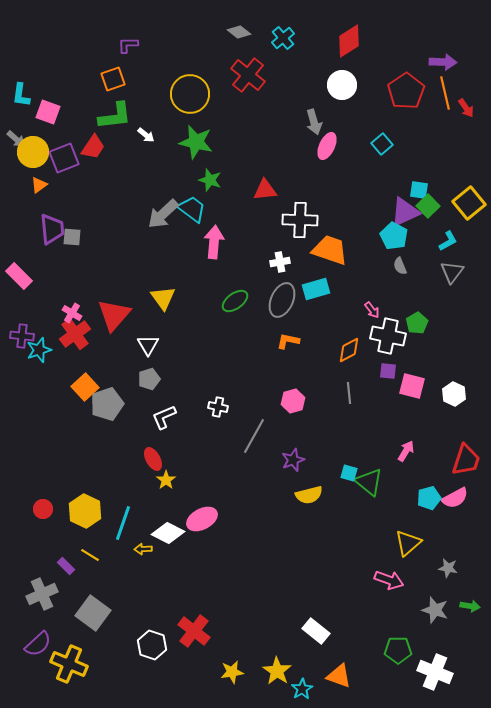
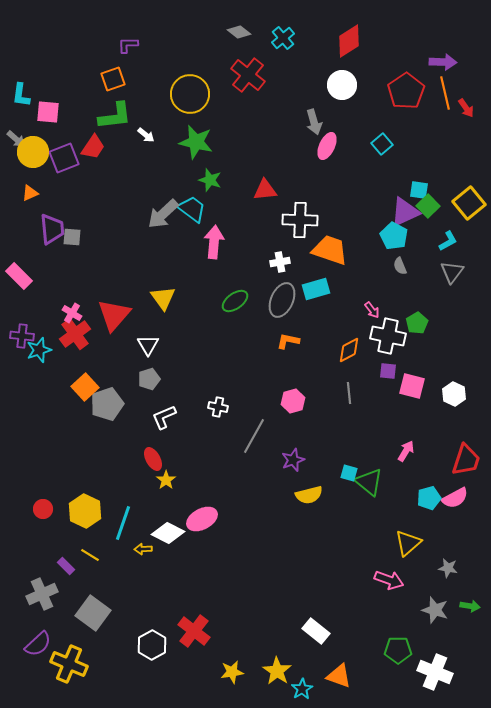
pink square at (48, 112): rotated 15 degrees counterclockwise
orange triangle at (39, 185): moved 9 px left, 8 px down; rotated 12 degrees clockwise
white hexagon at (152, 645): rotated 12 degrees clockwise
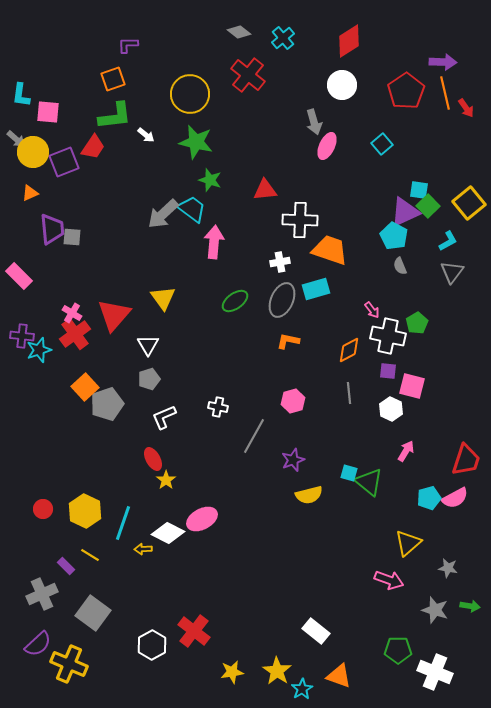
purple square at (64, 158): moved 4 px down
white hexagon at (454, 394): moved 63 px left, 15 px down
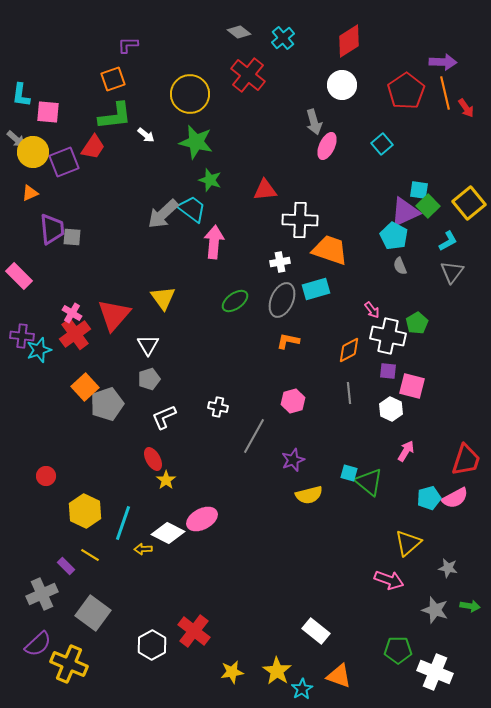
red circle at (43, 509): moved 3 px right, 33 px up
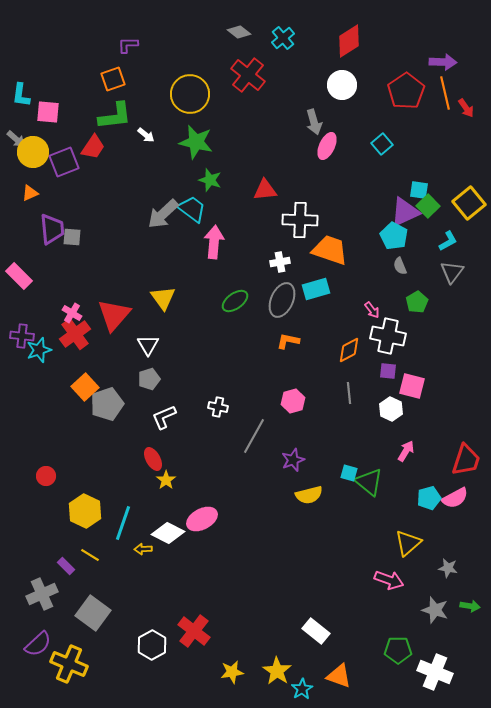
green pentagon at (417, 323): moved 21 px up
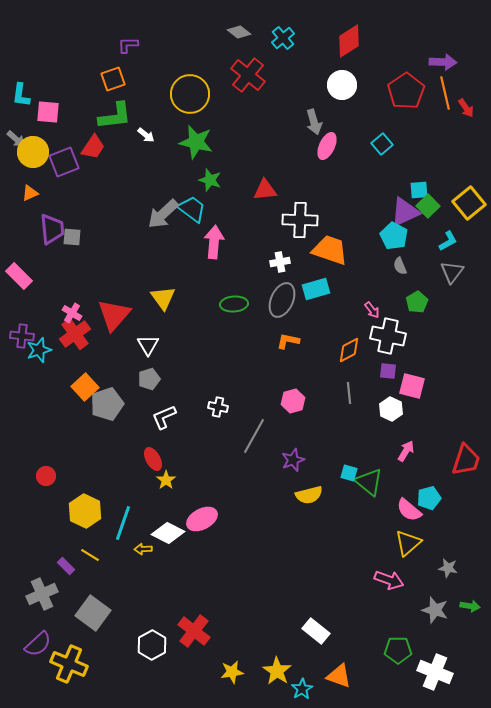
cyan square at (419, 190): rotated 12 degrees counterclockwise
green ellipse at (235, 301): moved 1 px left, 3 px down; rotated 32 degrees clockwise
pink semicircle at (455, 498): moved 46 px left, 12 px down; rotated 68 degrees clockwise
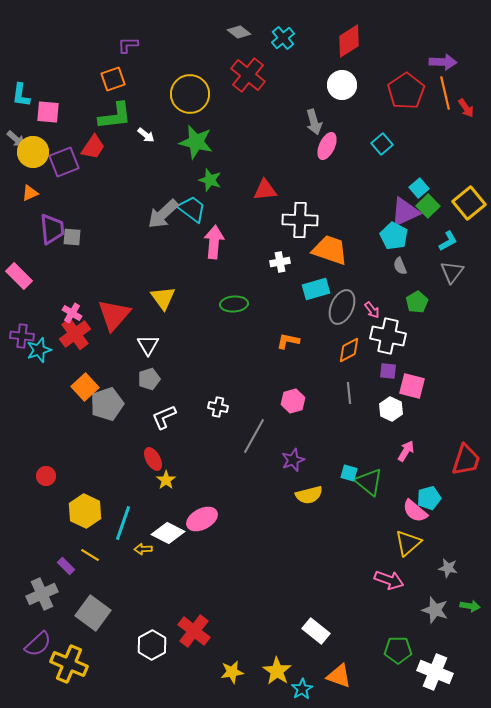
cyan square at (419, 190): moved 2 px up; rotated 36 degrees counterclockwise
gray ellipse at (282, 300): moved 60 px right, 7 px down
pink semicircle at (409, 510): moved 6 px right, 1 px down
